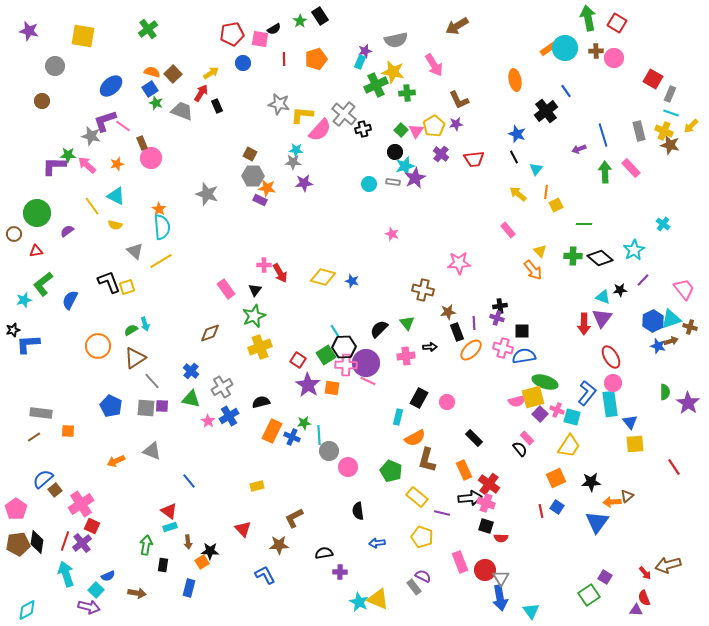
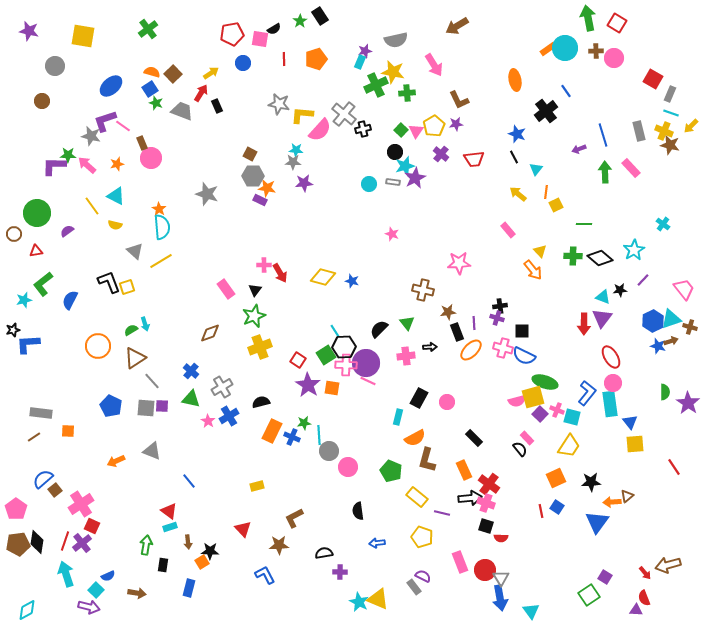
blue semicircle at (524, 356): rotated 145 degrees counterclockwise
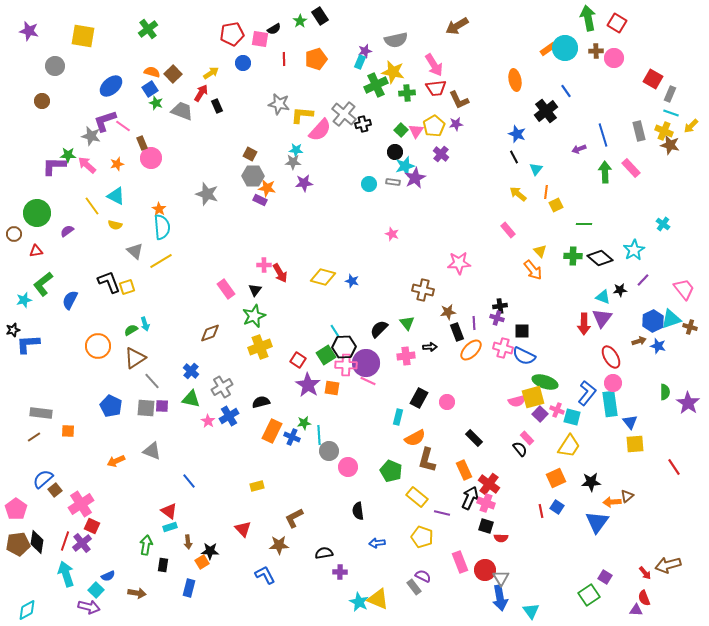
black cross at (363, 129): moved 5 px up
red trapezoid at (474, 159): moved 38 px left, 71 px up
brown arrow at (671, 341): moved 32 px left
black arrow at (470, 498): rotated 60 degrees counterclockwise
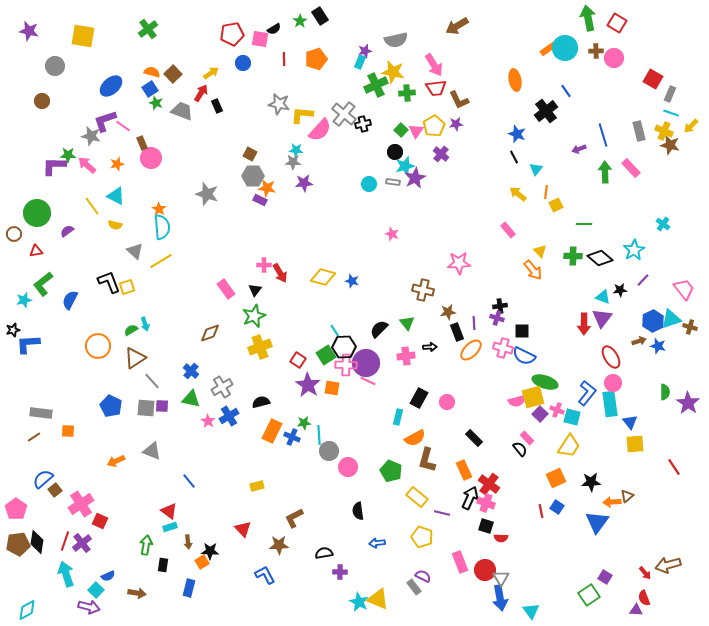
red square at (92, 526): moved 8 px right, 5 px up
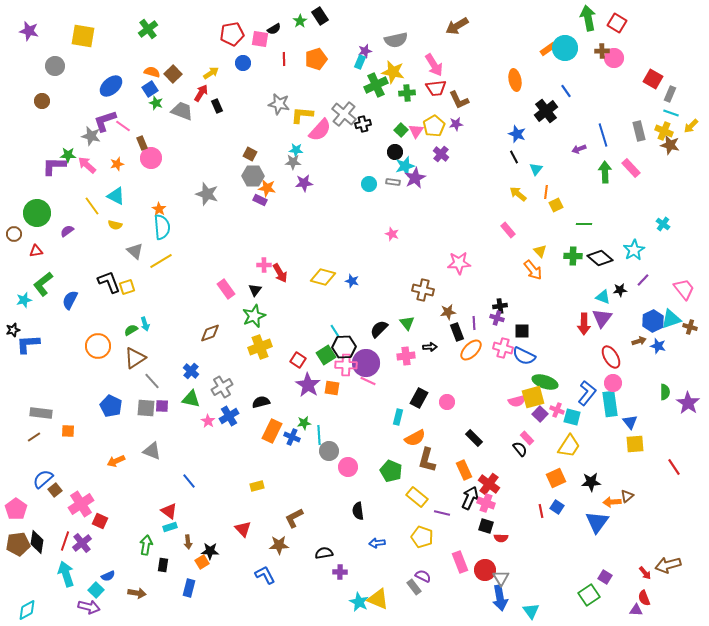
brown cross at (596, 51): moved 6 px right
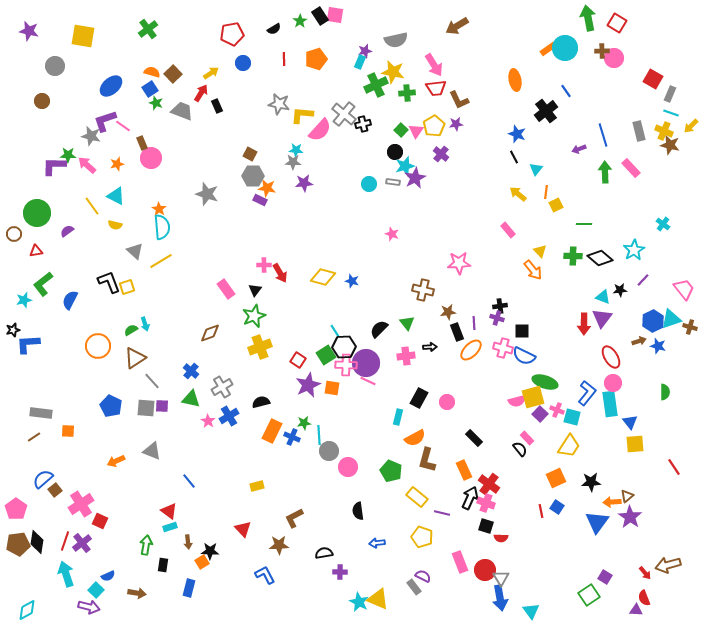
pink square at (260, 39): moved 75 px right, 24 px up
purple star at (308, 385): rotated 15 degrees clockwise
purple star at (688, 403): moved 58 px left, 114 px down
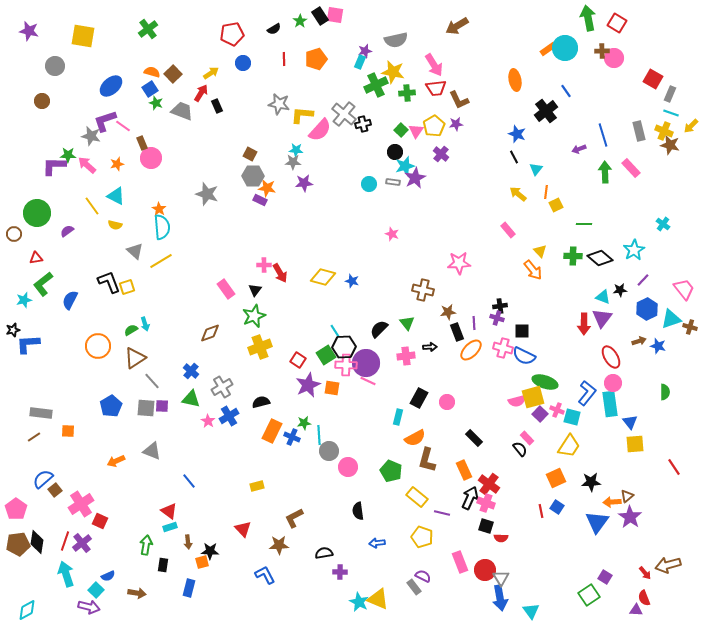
red triangle at (36, 251): moved 7 px down
blue hexagon at (653, 321): moved 6 px left, 12 px up
blue pentagon at (111, 406): rotated 15 degrees clockwise
orange square at (202, 562): rotated 16 degrees clockwise
